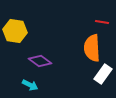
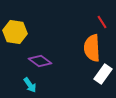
red line: rotated 48 degrees clockwise
yellow hexagon: moved 1 px down
cyan arrow: rotated 28 degrees clockwise
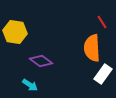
purple diamond: moved 1 px right
cyan arrow: rotated 21 degrees counterclockwise
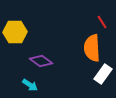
yellow hexagon: rotated 10 degrees counterclockwise
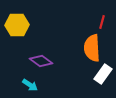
red line: rotated 48 degrees clockwise
yellow hexagon: moved 2 px right, 7 px up
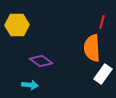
cyan arrow: rotated 28 degrees counterclockwise
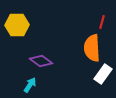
cyan arrow: rotated 63 degrees counterclockwise
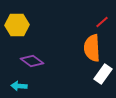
red line: rotated 32 degrees clockwise
purple diamond: moved 9 px left
cyan arrow: moved 11 px left, 1 px down; rotated 119 degrees counterclockwise
